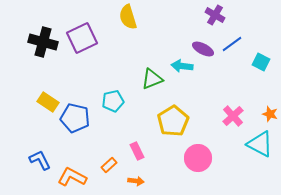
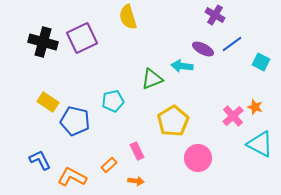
orange star: moved 15 px left, 7 px up
blue pentagon: moved 3 px down
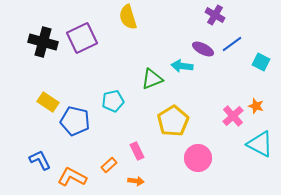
orange star: moved 1 px right, 1 px up
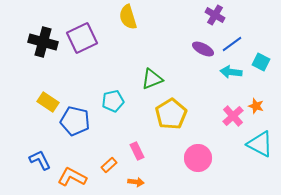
cyan arrow: moved 49 px right, 6 px down
yellow pentagon: moved 2 px left, 7 px up
orange arrow: moved 1 px down
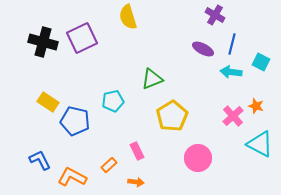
blue line: rotated 40 degrees counterclockwise
yellow pentagon: moved 1 px right, 2 px down
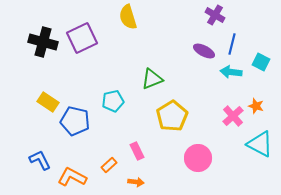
purple ellipse: moved 1 px right, 2 px down
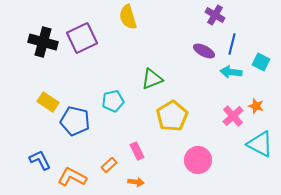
pink circle: moved 2 px down
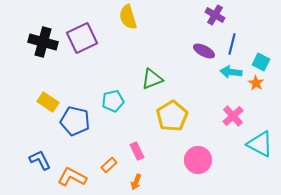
orange star: moved 23 px up; rotated 14 degrees clockwise
orange arrow: rotated 105 degrees clockwise
